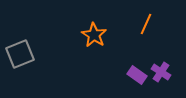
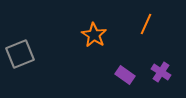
purple rectangle: moved 12 px left
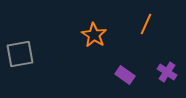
gray square: rotated 12 degrees clockwise
purple cross: moved 6 px right
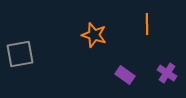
orange line: moved 1 px right; rotated 25 degrees counterclockwise
orange star: rotated 15 degrees counterclockwise
purple cross: moved 1 px down
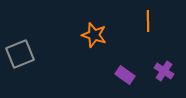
orange line: moved 1 px right, 3 px up
gray square: rotated 12 degrees counterclockwise
purple cross: moved 3 px left, 2 px up
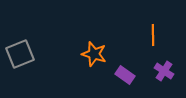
orange line: moved 5 px right, 14 px down
orange star: moved 19 px down
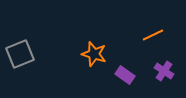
orange line: rotated 65 degrees clockwise
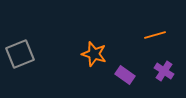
orange line: moved 2 px right; rotated 10 degrees clockwise
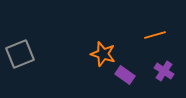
orange star: moved 9 px right
